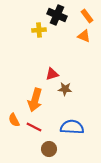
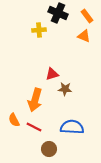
black cross: moved 1 px right, 2 px up
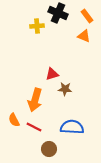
yellow cross: moved 2 px left, 4 px up
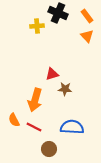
orange triangle: moved 3 px right; rotated 24 degrees clockwise
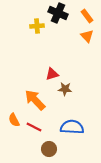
orange arrow: rotated 120 degrees clockwise
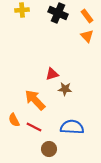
yellow cross: moved 15 px left, 16 px up
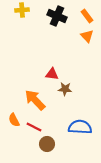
black cross: moved 1 px left, 3 px down
red triangle: rotated 24 degrees clockwise
blue semicircle: moved 8 px right
brown circle: moved 2 px left, 5 px up
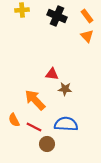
blue semicircle: moved 14 px left, 3 px up
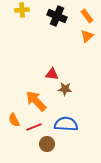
orange triangle: rotated 32 degrees clockwise
orange arrow: moved 1 px right, 1 px down
red line: rotated 49 degrees counterclockwise
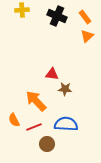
orange rectangle: moved 2 px left, 1 px down
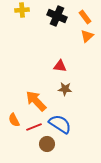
red triangle: moved 8 px right, 8 px up
blue semicircle: moved 6 px left; rotated 30 degrees clockwise
